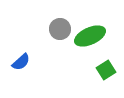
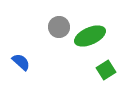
gray circle: moved 1 px left, 2 px up
blue semicircle: rotated 96 degrees counterclockwise
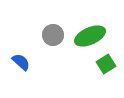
gray circle: moved 6 px left, 8 px down
green square: moved 6 px up
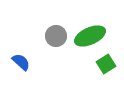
gray circle: moved 3 px right, 1 px down
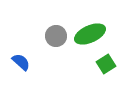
green ellipse: moved 2 px up
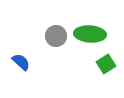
green ellipse: rotated 28 degrees clockwise
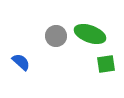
green ellipse: rotated 16 degrees clockwise
green square: rotated 24 degrees clockwise
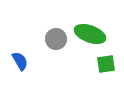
gray circle: moved 3 px down
blue semicircle: moved 1 px left, 1 px up; rotated 18 degrees clockwise
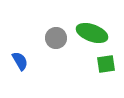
green ellipse: moved 2 px right, 1 px up
gray circle: moved 1 px up
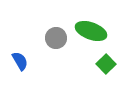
green ellipse: moved 1 px left, 2 px up
green square: rotated 36 degrees counterclockwise
